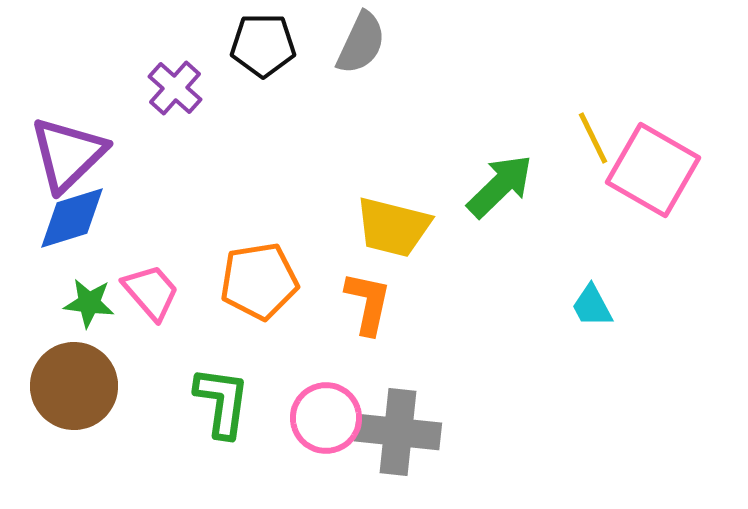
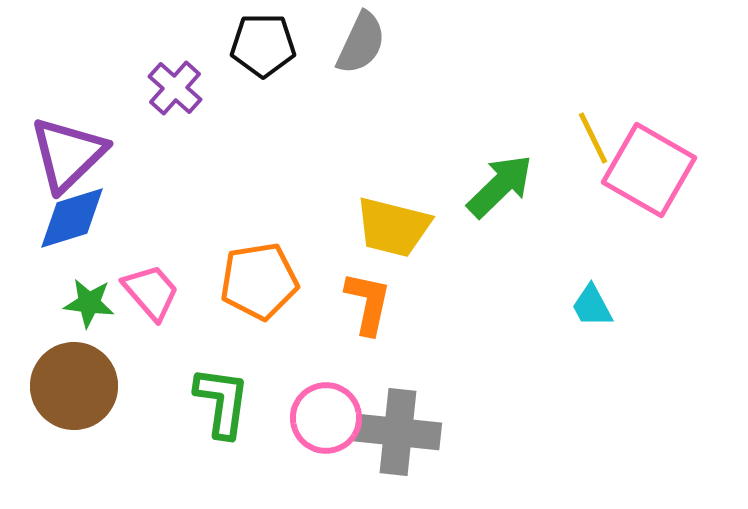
pink square: moved 4 px left
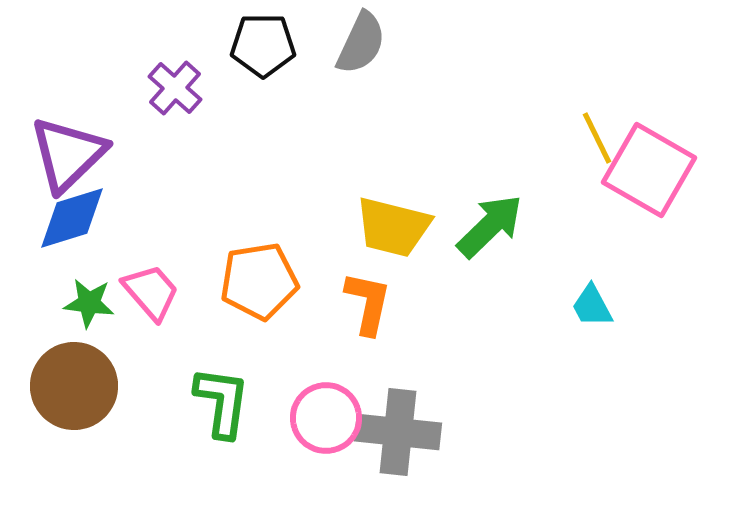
yellow line: moved 4 px right
green arrow: moved 10 px left, 40 px down
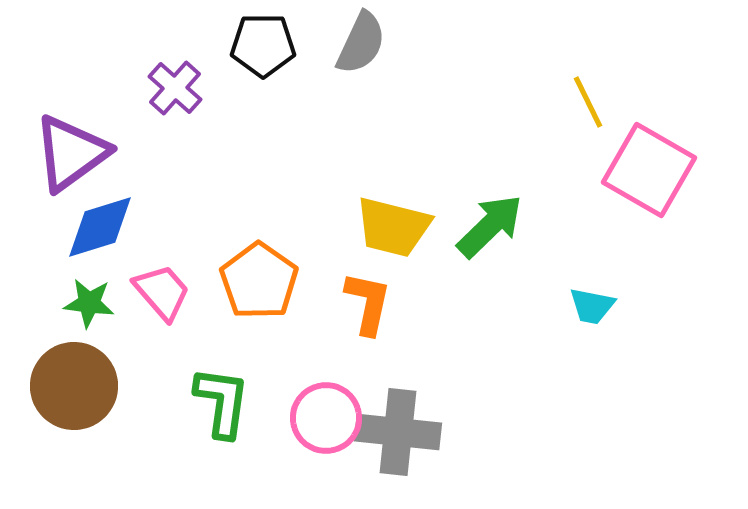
yellow line: moved 9 px left, 36 px up
purple triangle: moved 3 px right, 1 px up; rotated 8 degrees clockwise
blue diamond: moved 28 px right, 9 px down
orange pentagon: rotated 28 degrees counterclockwise
pink trapezoid: moved 11 px right
cyan trapezoid: rotated 51 degrees counterclockwise
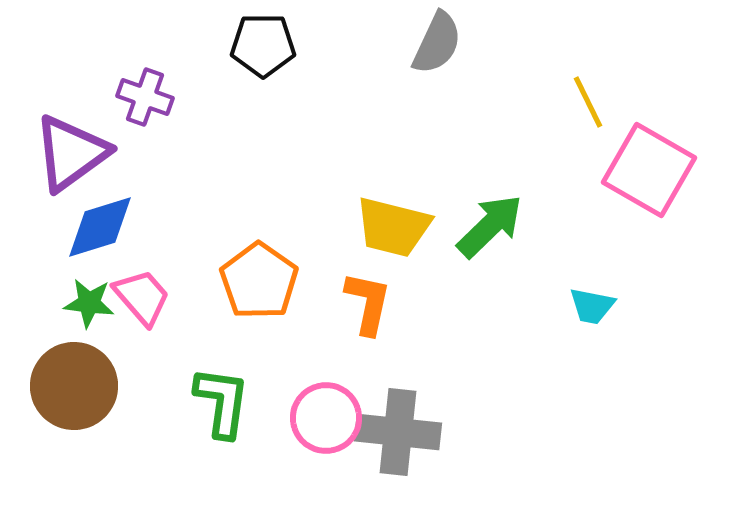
gray semicircle: moved 76 px right
purple cross: moved 30 px left, 9 px down; rotated 22 degrees counterclockwise
pink trapezoid: moved 20 px left, 5 px down
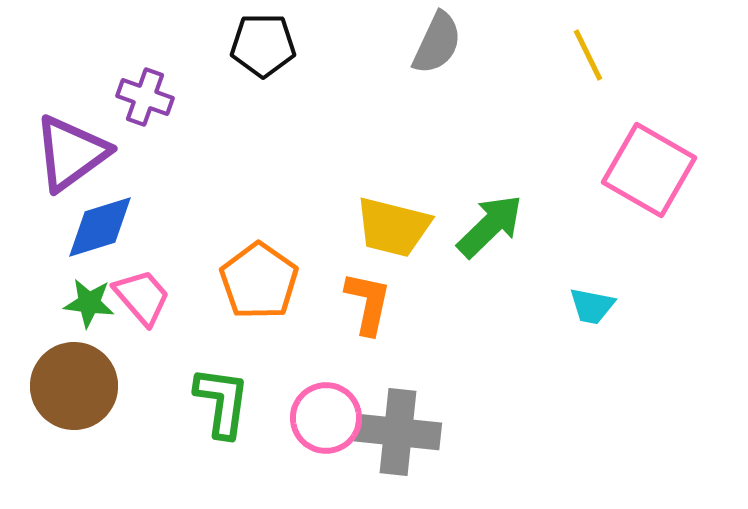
yellow line: moved 47 px up
